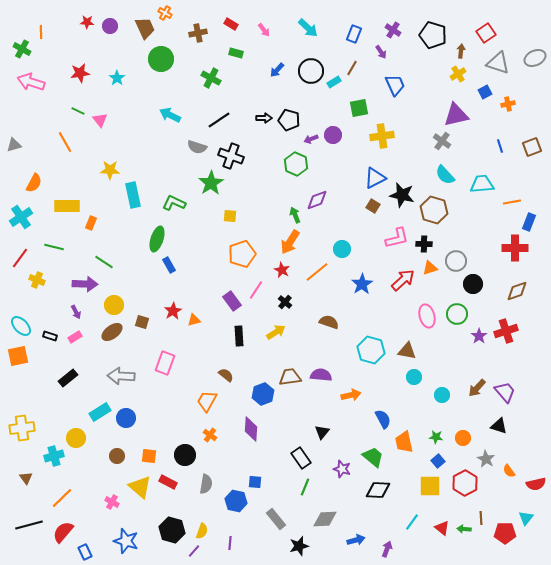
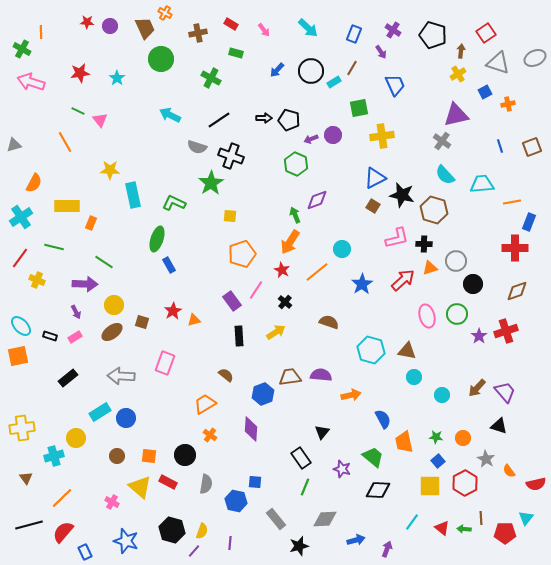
orange trapezoid at (207, 401): moved 2 px left, 3 px down; rotated 30 degrees clockwise
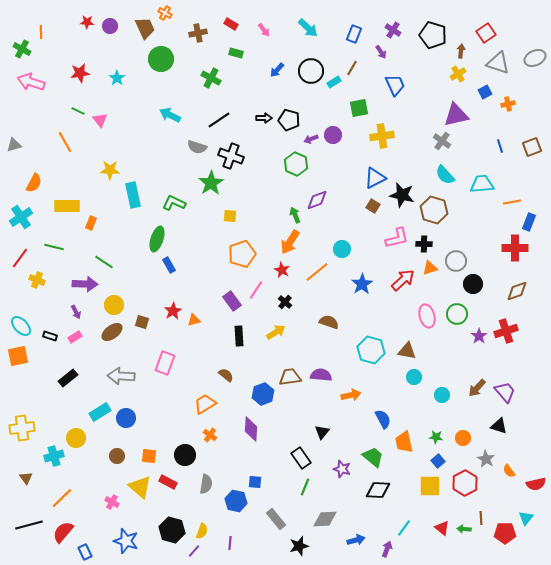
cyan line at (412, 522): moved 8 px left, 6 px down
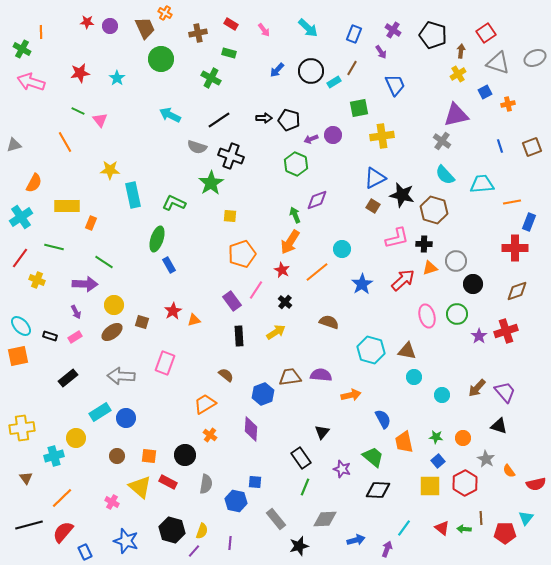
green rectangle at (236, 53): moved 7 px left
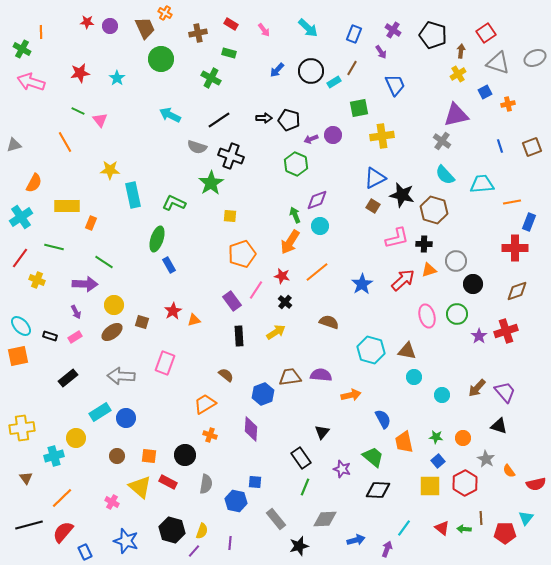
cyan circle at (342, 249): moved 22 px left, 23 px up
orange triangle at (430, 268): moved 1 px left, 2 px down
red star at (282, 270): moved 6 px down; rotated 14 degrees counterclockwise
orange cross at (210, 435): rotated 16 degrees counterclockwise
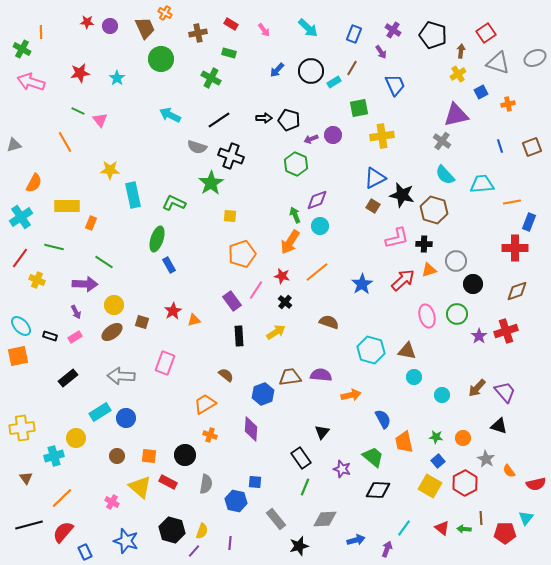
blue square at (485, 92): moved 4 px left
yellow square at (430, 486): rotated 30 degrees clockwise
